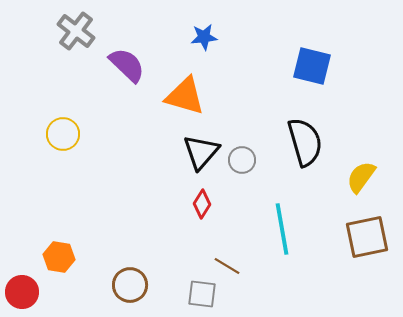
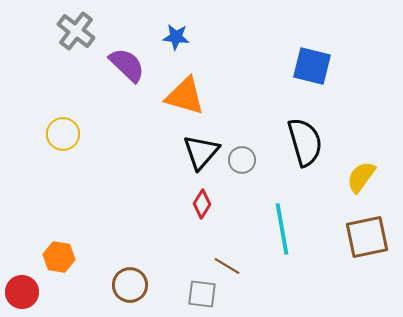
blue star: moved 28 px left; rotated 12 degrees clockwise
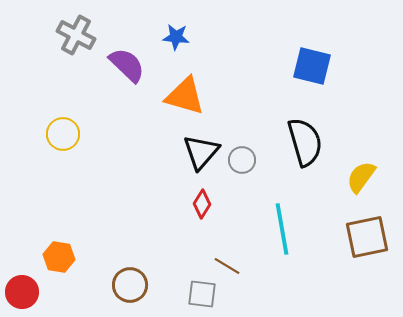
gray cross: moved 4 px down; rotated 9 degrees counterclockwise
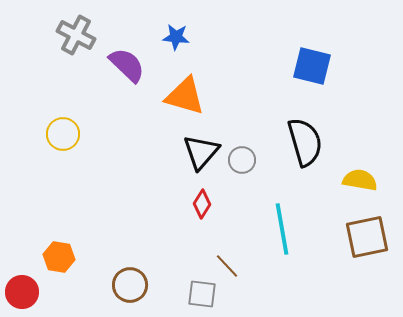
yellow semicircle: moved 1 px left, 3 px down; rotated 64 degrees clockwise
brown line: rotated 16 degrees clockwise
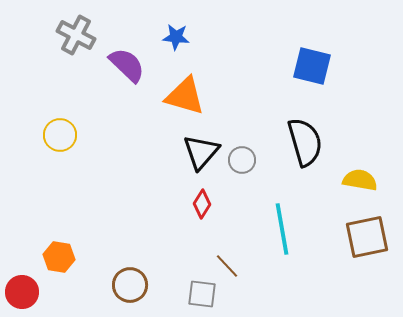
yellow circle: moved 3 px left, 1 px down
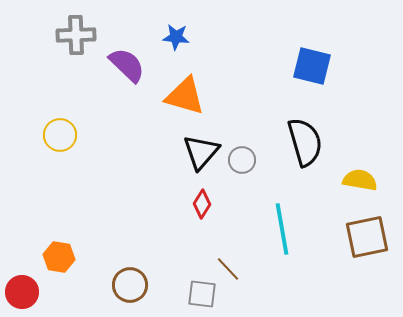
gray cross: rotated 30 degrees counterclockwise
brown line: moved 1 px right, 3 px down
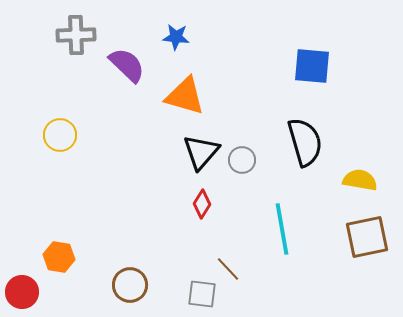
blue square: rotated 9 degrees counterclockwise
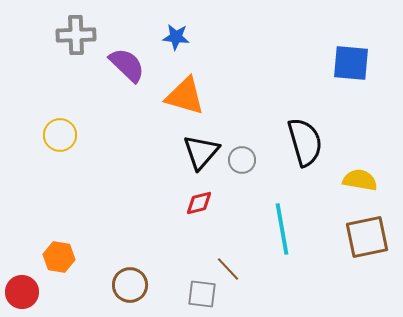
blue square: moved 39 px right, 3 px up
red diamond: moved 3 px left, 1 px up; rotated 44 degrees clockwise
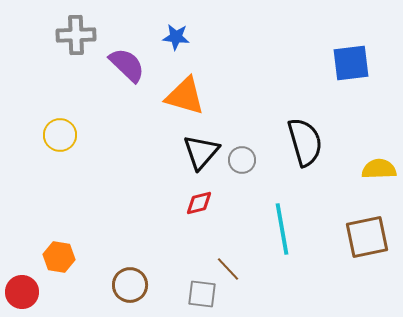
blue square: rotated 12 degrees counterclockwise
yellow semicircle: moved 19 px right, 11 px up; rotated 12 degrees counterclockwise
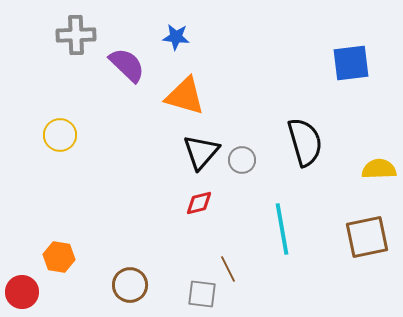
brown line: rotated 16 degrees clockwise
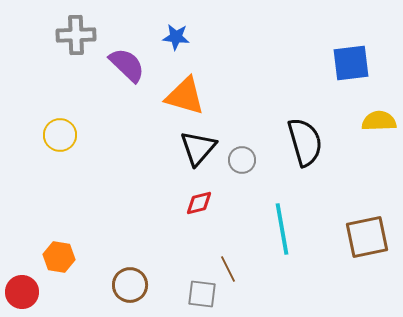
black triangle: moved 3 px left, 4 px up
yellow semicircle: moved 48 px up
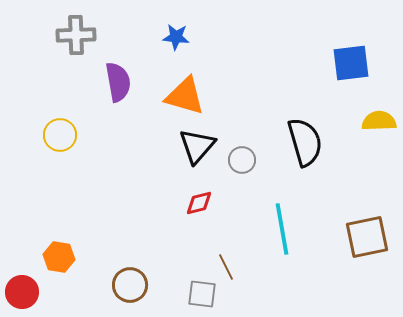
purple semicircle: moved 9 px left, 17 px down; rotated 36 degrees clockwise
black triangle: moved 1 px left, 2 px up
brown line: moved 2 px left, 2 px up
